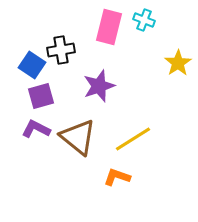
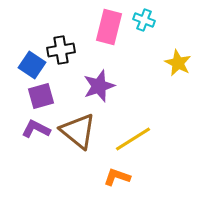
yellow star: rotated 12 degrees counterclockwise
brown triangle: moved 6 px up
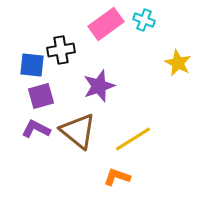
pink rectangle: moved 3 px left, 3 px up; rotated 40 degrees clockwise
blue square: rotated 28 degrees counterclockwise
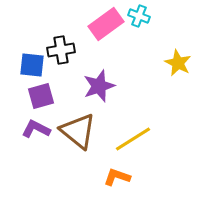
cyan cross: moved 5 px left, 4 px up
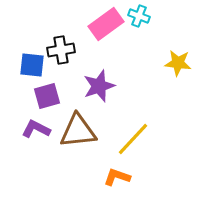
yellow star: rotated 20 degrees counterclockwise
purple square: moved 6 px right
brown triangle: rotated 45 degrees counterclockwise
yellow line: rotated 15 degrees counterclockwise
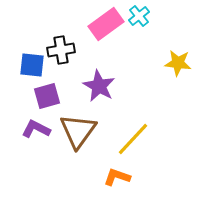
cyan cross: rotated 30 degrees clockwise
purple star: rotated 24 degrees counterclockwise
brown triangle: rotated 48 degrees counterclockwise
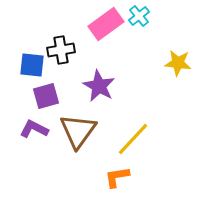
purple square: moved 1 px left
purple L-shape: moved 2 px left
orange L-shape: rotated 28 degrees counterclockwise
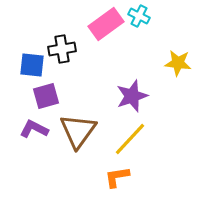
cyan cross: rotated 25 degrees counterclockwise
black cross: moved 1 px right, 1 px up
purple star: moved 33 px right, 10 px down; rotated 24 degrees clockwise
yellow line: moved 3 px left
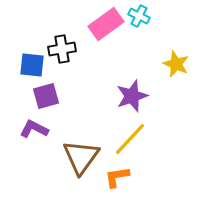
yellow star: moved 2 px left, 1 px down; rotated 16 degrees clockwise
brown triangle: moved 3 px right, 26 px down
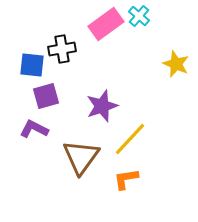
cyan cross: rotated 15 degrees clockwise
purple star: moved 30 px left, 10 px down
orange L-shape: moved 9 px right, 2 px down
